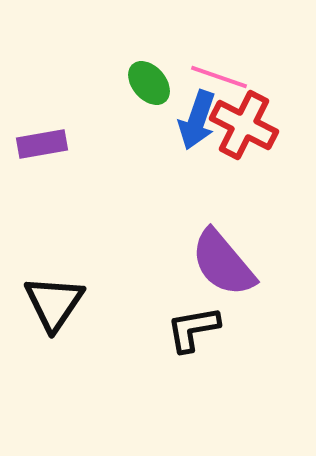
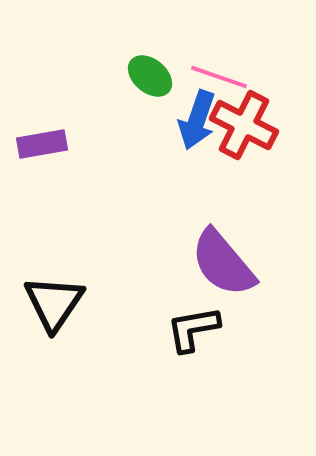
green ellipse: moved 1 px right, 7 px up; rotated 9 degrees counterclockwise
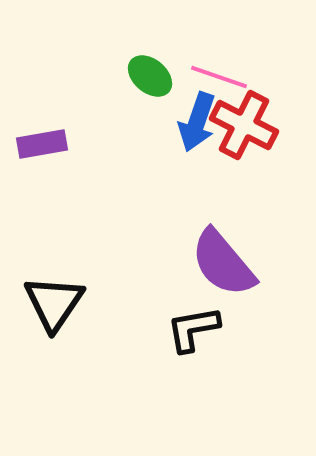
blue arrow: moved 2 px down
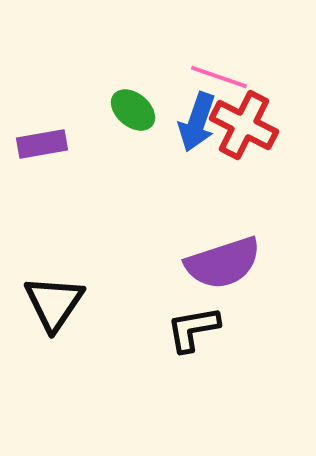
green ellipse: moved 17 px left, 34 px down
purple semicircle: rotated 68 degrees counterclockwise
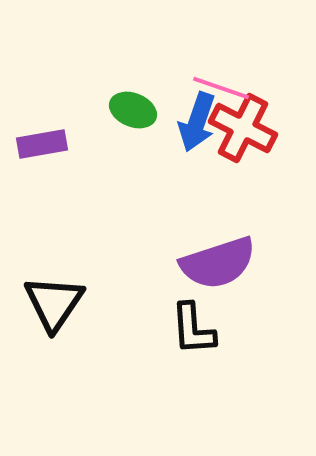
pink line: moved 2 px right, 11 px down
green ellipse: rotated 18 degrees counterclockwise
red cross: moved 1 px left, 3 px down
purple semicircle: moved 5 px left
black L-shape: rotated 84 degrees counterclockwise
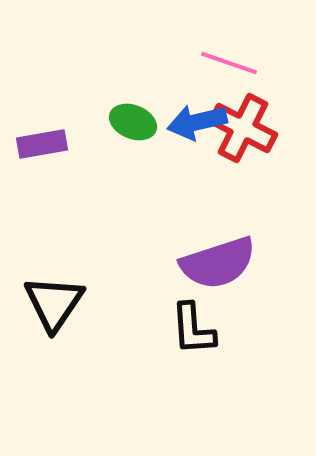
pink line: moved 8 px right, 25 px up
green ellipse: moved 12 px down
blue arrow: rotated 58 degrees clockwise
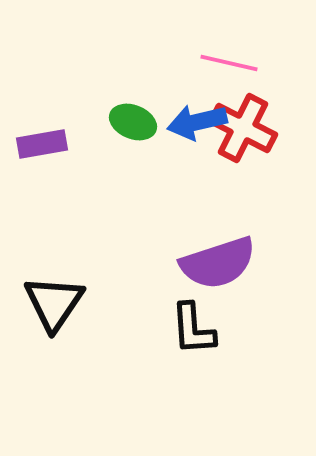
pink line: rotated 6 degrees counterclockwise
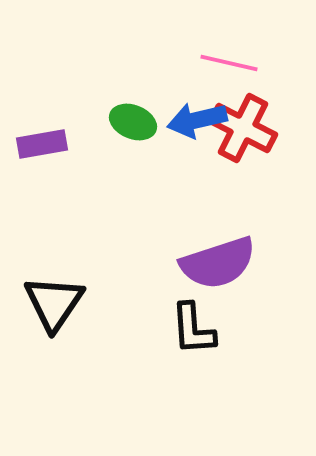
blue arrow: moved 2 px up
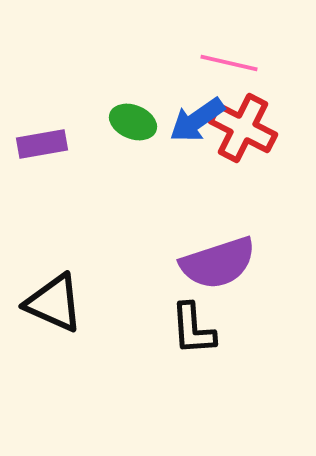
blue arrow: rotated 22 degrees counterclockwise
black triangle: rotated 40 degrees counterclockwise
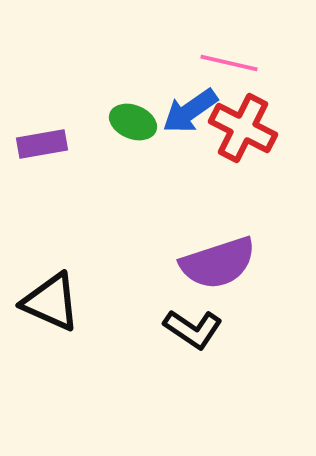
blue arrow: moved 7 px left, 9 px up
black triangle: moved 3 px left, 1 px up
black L-shape: rotated 52 degrees counterclockwise
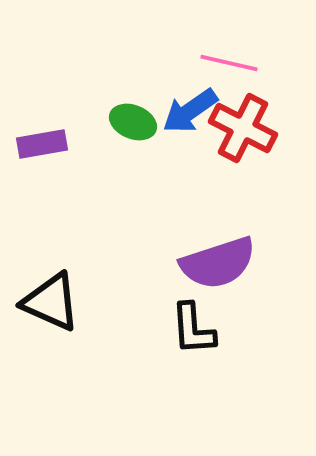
black L-shape: rotated 52 degrees clockwise
